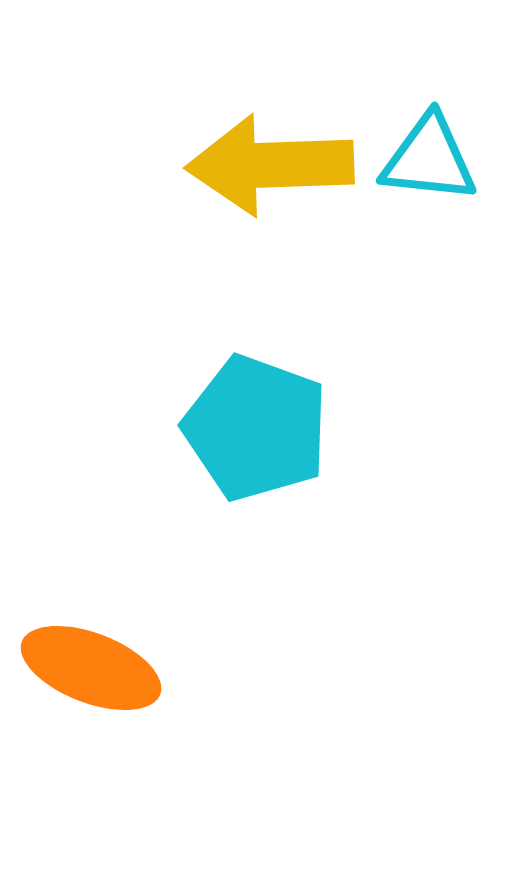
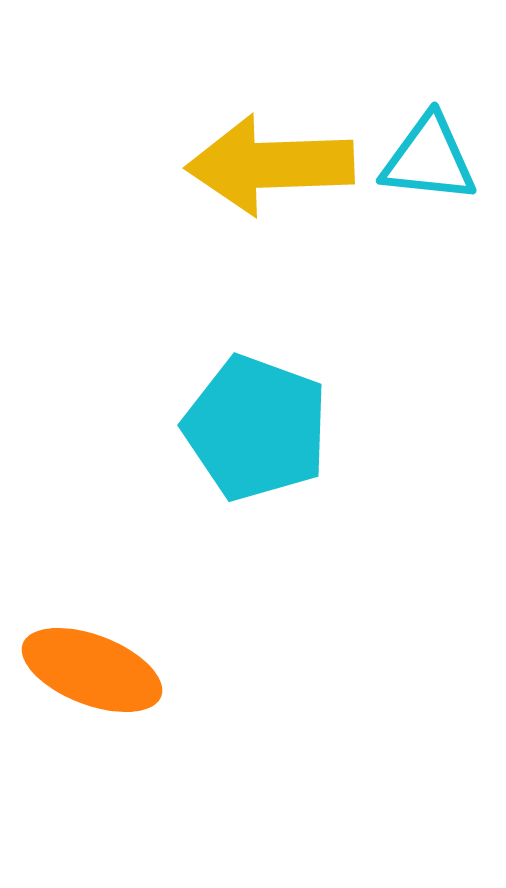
orange ellipse: moved 1 px right, 2 px down
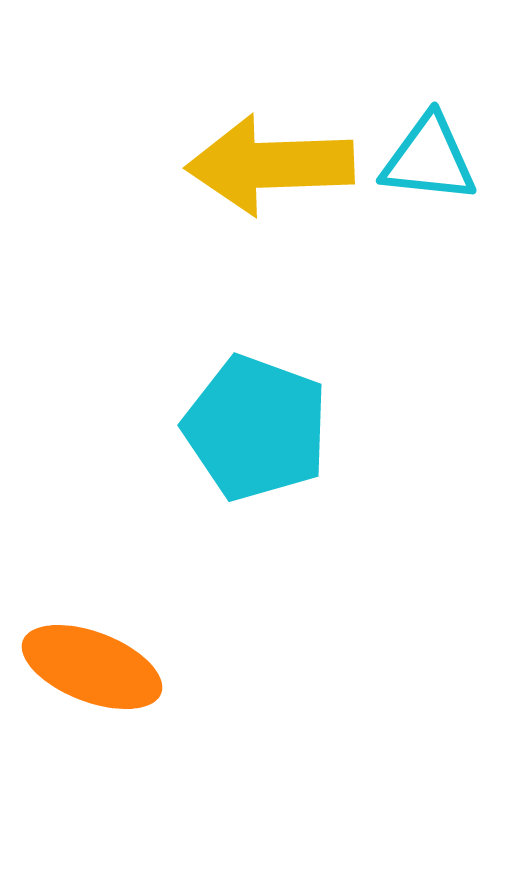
orange ellipse: moved 3 px up
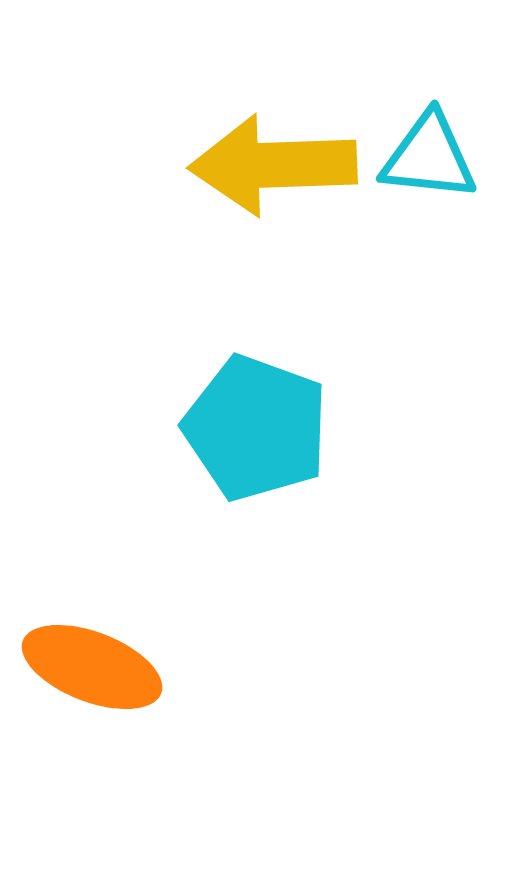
cyan triangle: moved 2 px up
yellow arrow: moved 3 px right
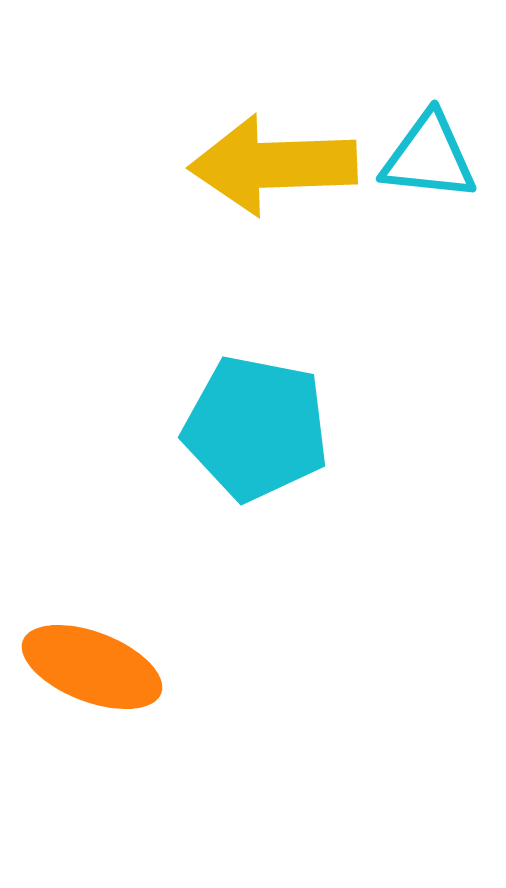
cyan pentagon: rotated 9 degrees counterclockwise
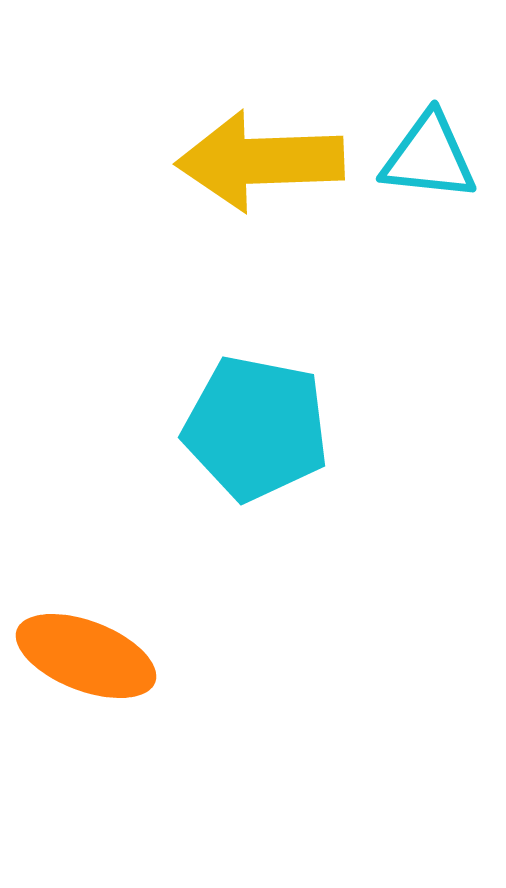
yellow arrow: moved 13 px left, 4 px up
orange ellipse: moved 6 px left, 11 px up
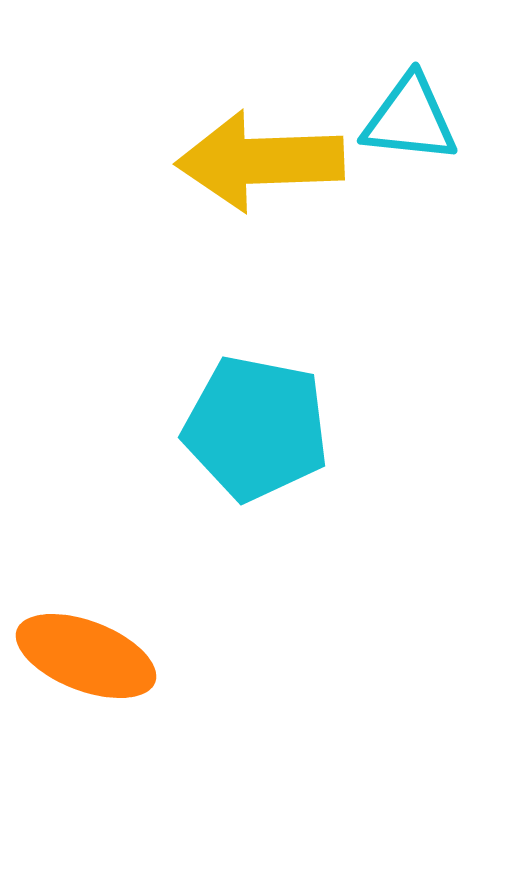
cyan triangle: moved 19 px left, 38 px up
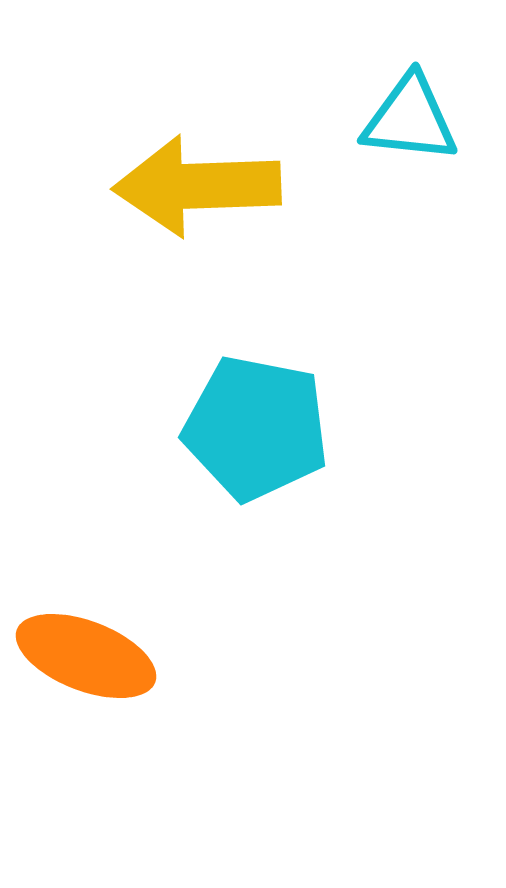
yellow arrow: moved 63 px left, 25 px down
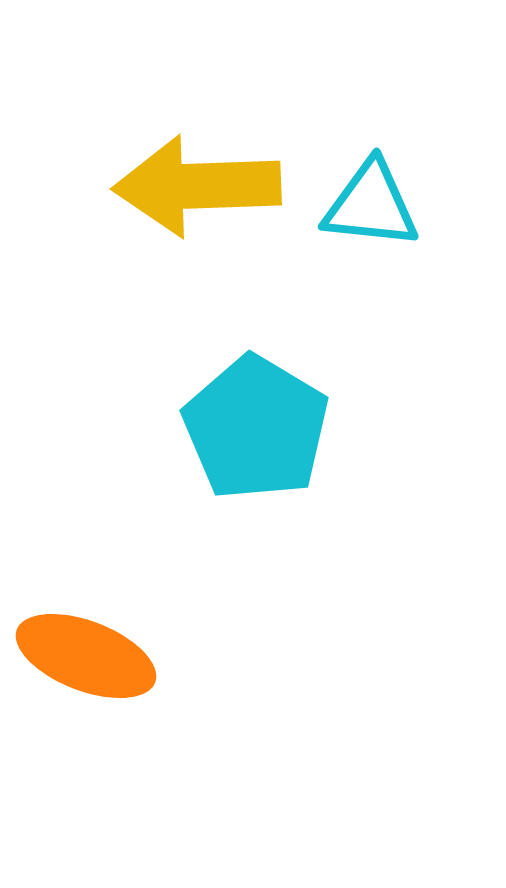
cyan triangle: moved 39 px left, 86 px down
cyan pentagon: rotated 20 degrees clockwise
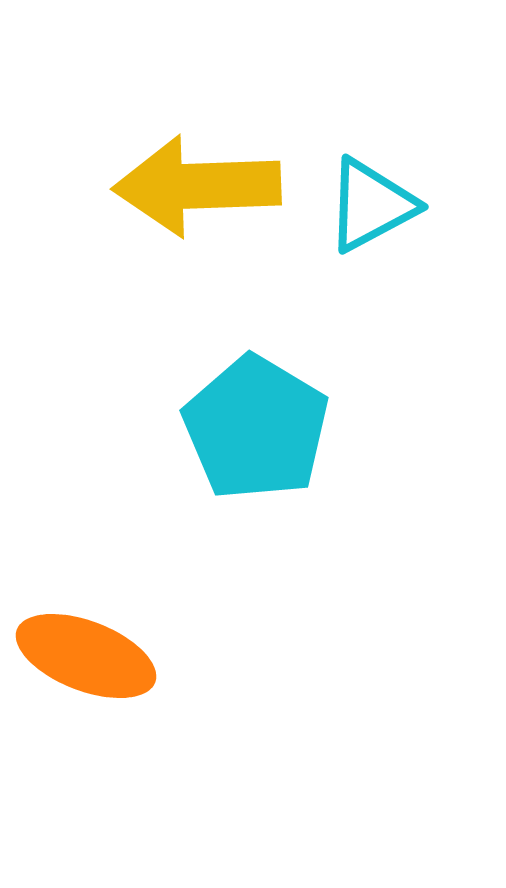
cyan triangle: rotated 34 degrees counterclockwise
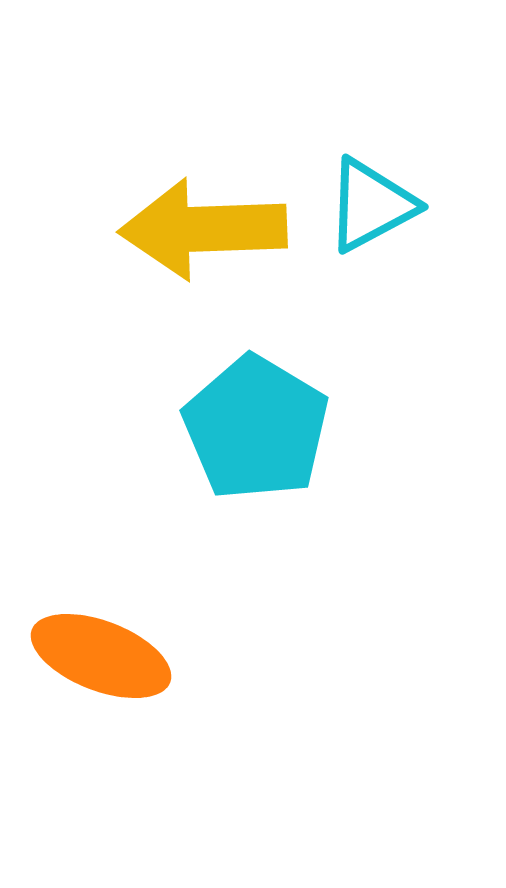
yellow arrow: moved 6 px right, 43 px down
orange ellipse: moved 15 px right
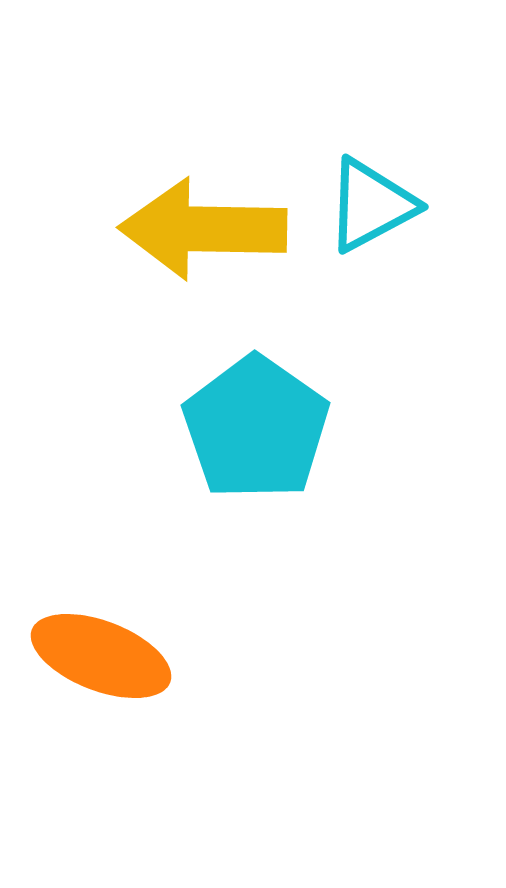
yellow arrow: rotated 3 degrees clockwise
cyan pentagon: rotated 4 degrees clockwise
